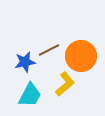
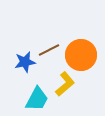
orange circle: moved 1 px up
cyan trapezoid: moved 7 px right, 4 px down
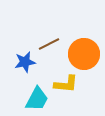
brown line: moved 6 px up
orange circle: moved 3 px right, 1 px up
yellow L-shape: moved 1 px right; rotated 45 degrees clockwise
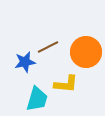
brown line: moved 1 px left, 3 px down
orange circle: moved 2 px right, 2 px up
cyan trapezoid: rotated 12 degrees counterclockwise
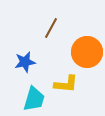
brown line: moved 3 px right, 19 px up; rotated 35 degrees counterclockwise
orange circle: moved 1 px right
cyan trapezoid: moved 3 px left
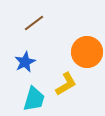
brown line: moved 17 px left, 5 px up; rotated 25 degrees clockwise
blue star: rotated 15 degrees counterclockwise
yellow L-shape: rotated 35 degrees counterclockwise
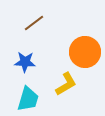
orange circle: moved 2 px left
blue star: rotated 30 degrees clockwise
cyan trapezoid: moved 6 px left
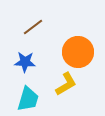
brown line: moved 1 px left, 4 px down
orange circle: moved 7 px left
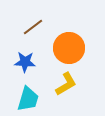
orange circle: moved 9 px left, 4 px up
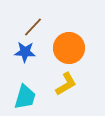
brown line: rotated 10 degrees counterclockwise
blue star: moved 10 px up
cyan trapezoid: moved 3 px left, 2 px up
